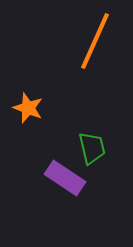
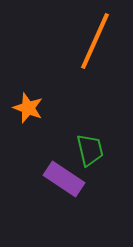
green trapezoid: moved 2 px left, 2 px down
purple rectangle: moved 1 px left, 1 px down
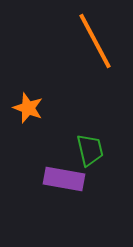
orange line: rotated 52 degrees counterclockwise
purple rectangle: rotated 24 degrees counterclockwise
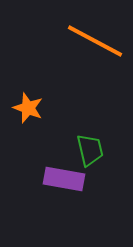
orange line: rotated 34 degrees counterclockwise
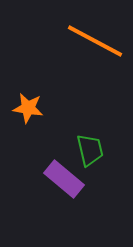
orange star: rotated 12 degrees counterclockwise
purple rectangle: rotated 30 degrees clockwise
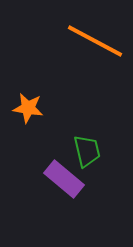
green trapezoid: moved 3 px left, 1 px down
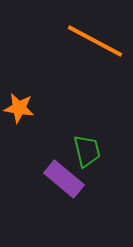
orange star: moved 9 px left
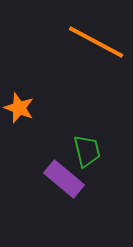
orange line: moved 1 px right, 1 px down
orange star: rotated 12 degrees clockwise
